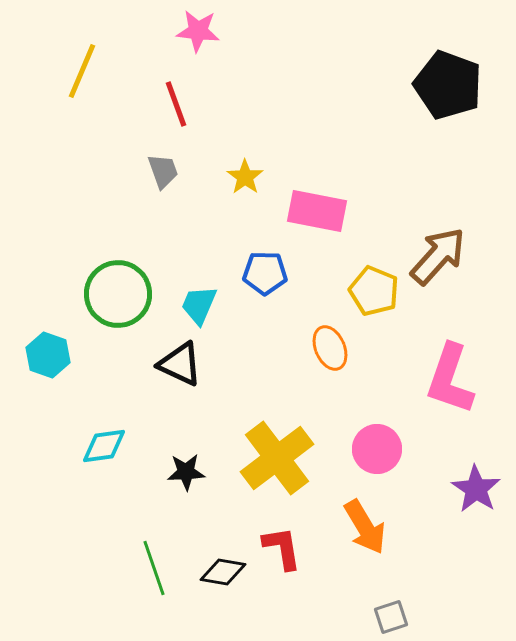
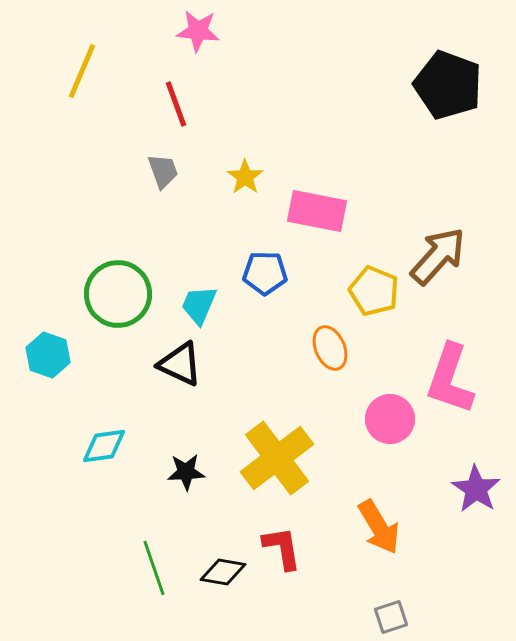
pink circle: moved 13 px right, 30 px up
orange arrow: moved 14 px right
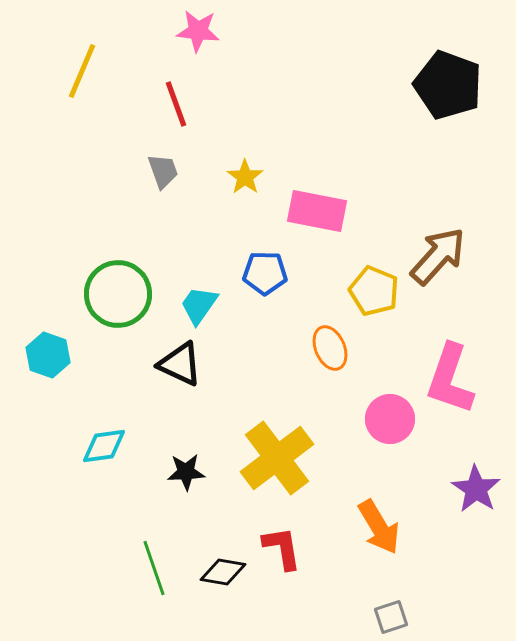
cyan trapezoid: rotated 12 degrees clockwise
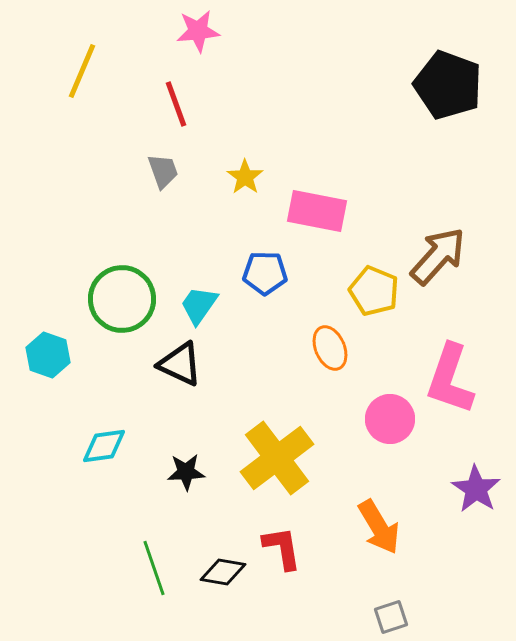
pink star: rotated 12 degrees counterclockwise
green circle: moved 4 px right, 5 px down
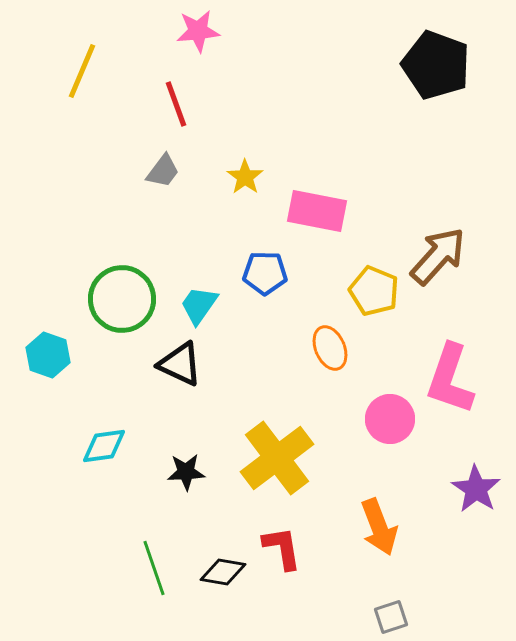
black pentagon: moved 12 px left, 20 px up
gray trapezoid: rotated 57 degrees clockwise
orange arrow: rotated 10 degrees clockwise
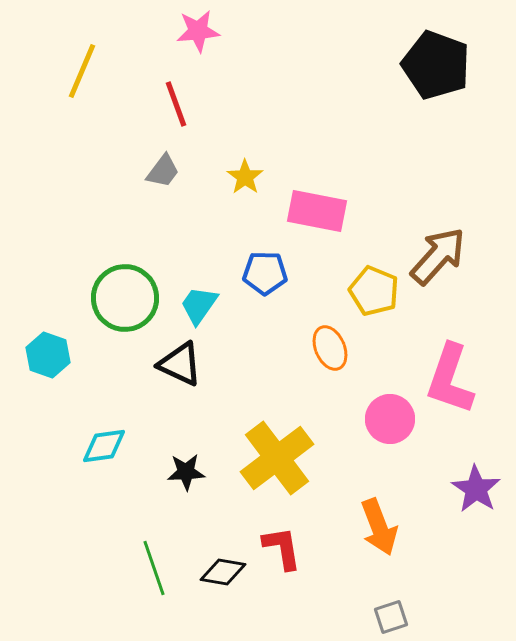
green circle: moved 3 px right, 1 px up
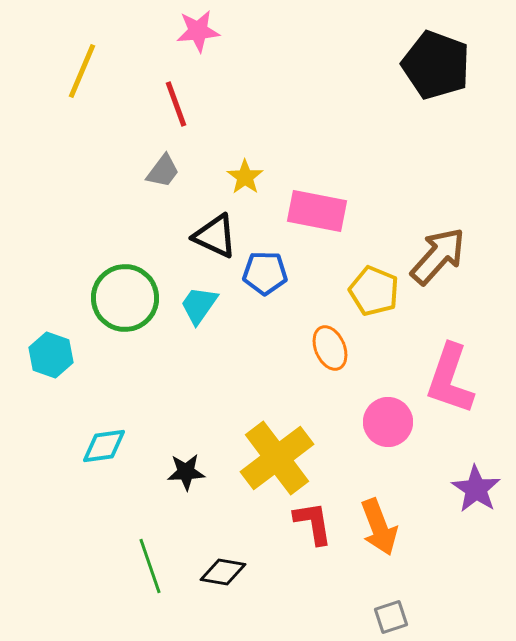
cyan hexagon: moved 3 px right
black triangle: moved 35 px right, 128 px up
pink circle: moved 2 px left, 3 px down
red L-shape: moved 31 px right, 25 px up
green line: moved 4 px left, 2 px up
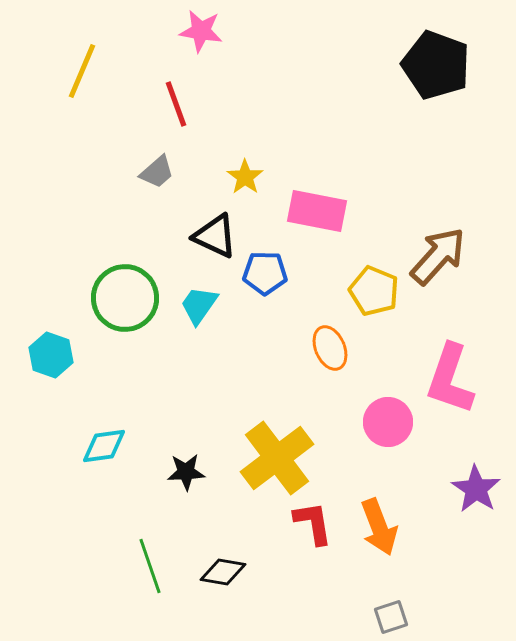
pink star: moved 3 px right; rotated 15 degrees clockwise
gray trapezoid: moved 6 px left, 1 px down; rotated 12 degrees clockwise
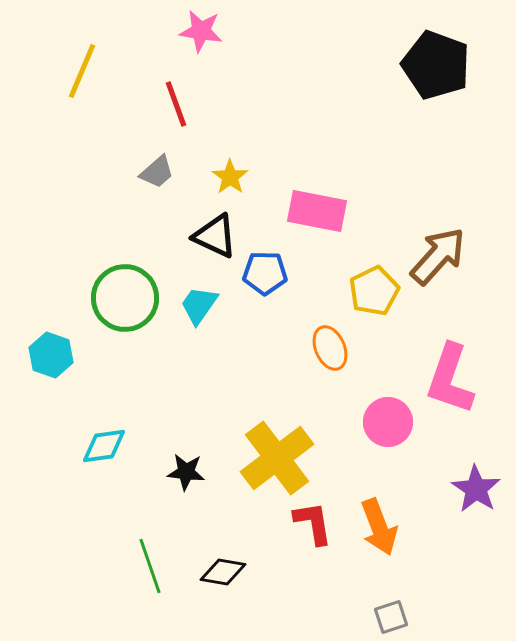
yellow star: moved 15 px left
yellow pentagon: rotated 24 degrees clockwise
black star: rotated 9 degrees clockwise
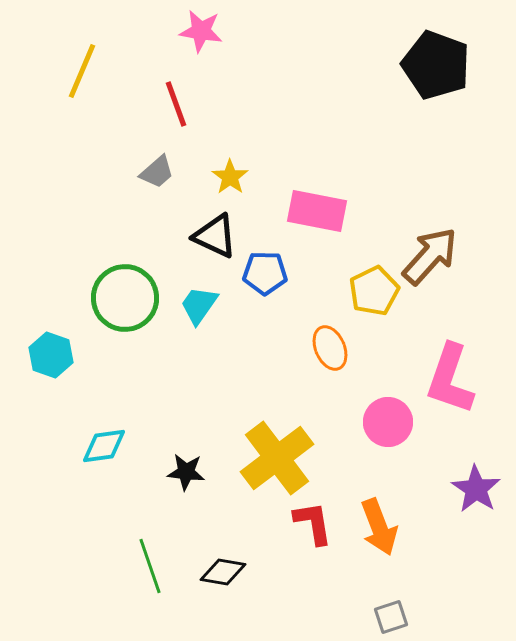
brown arrow: moved 8 px left
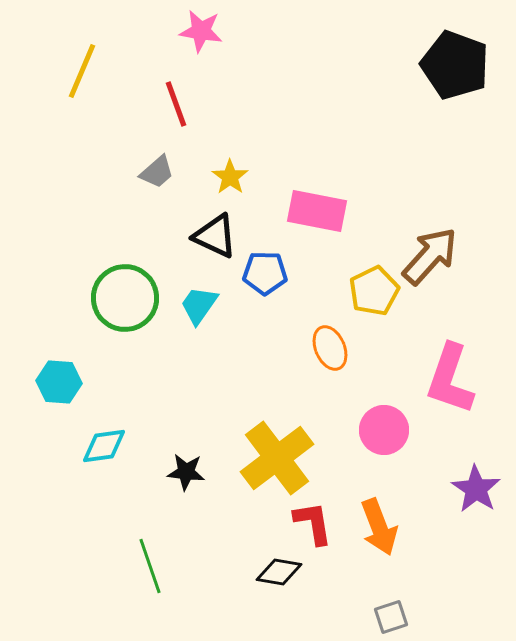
black pentagon: moved 19 px right
cyan hexagon: moved 8 px right, 27 px down; rotated 15 degrees counterclockwise
pink circle: moved 4 px left, 8 px down
black diamond: moved 56 px right
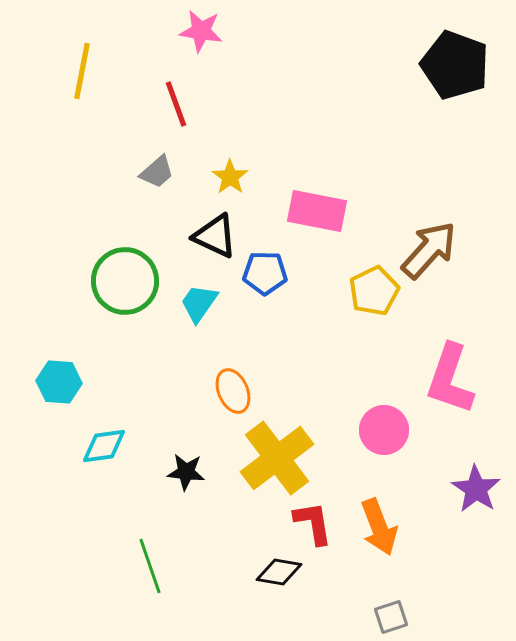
yellow line: rotated 12 degrees counterclockwise
brown arrow: moved 1 px left, 6 px up
green circle: moved 17 px up
cyan trapezoid: moved 2 px up
orange ellipse: moved 97 px left, 43 px down
